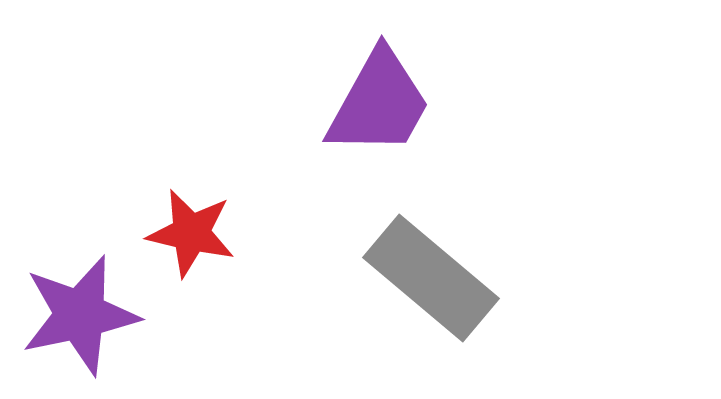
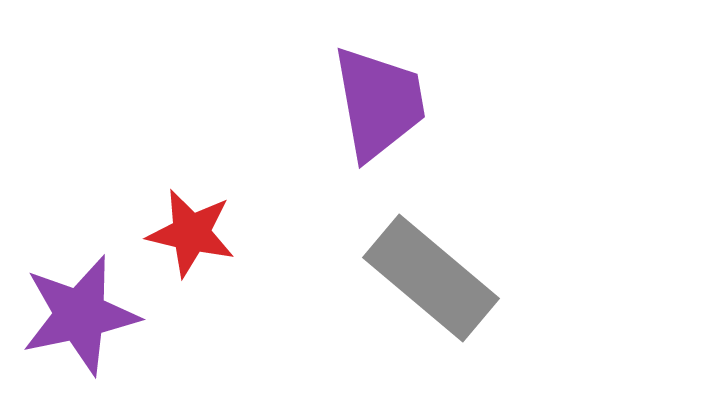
purple trapezoid: rotated 39 degrees counterclockwise
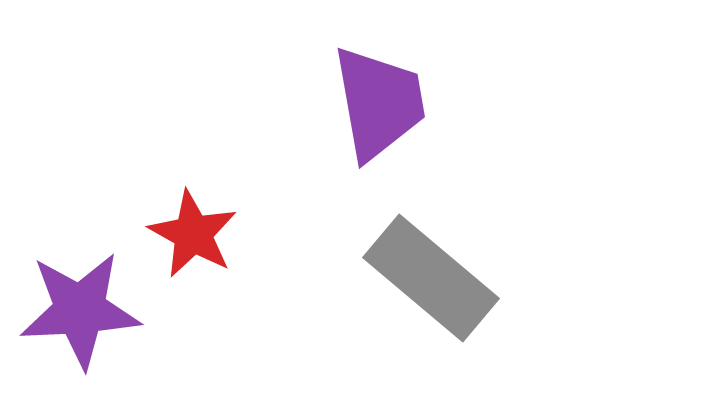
red star: moved 2 px right, 1 px down; rotated 16 degrees clockwise
purple star: moved 5 px up; rotated 9 degrees clockwise
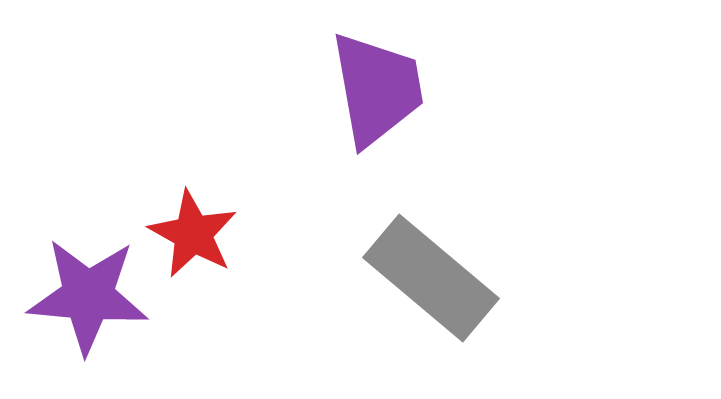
purple trapezoid: moved 2 px left, 14 px up
purple star: moved 8 px right, 14 px up; rotated 8 degrees clockwise
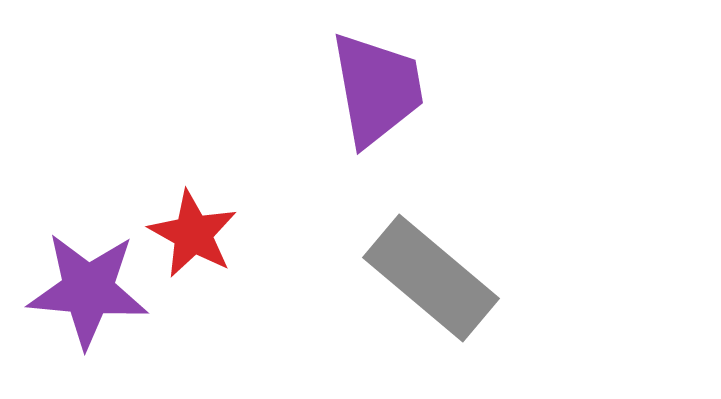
purple star: moved 6 px up
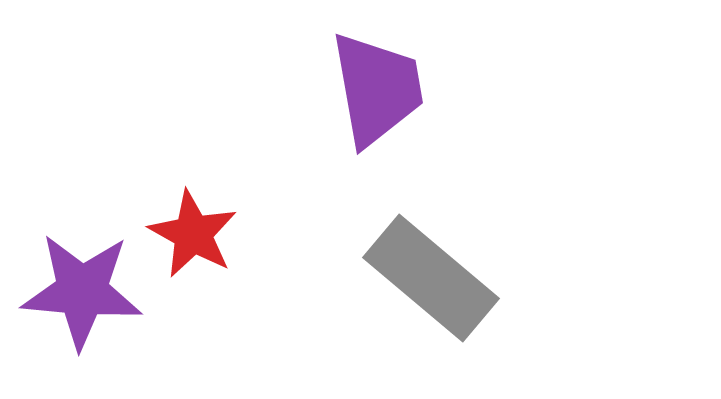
purple star: moved 6 px left, 1 px down
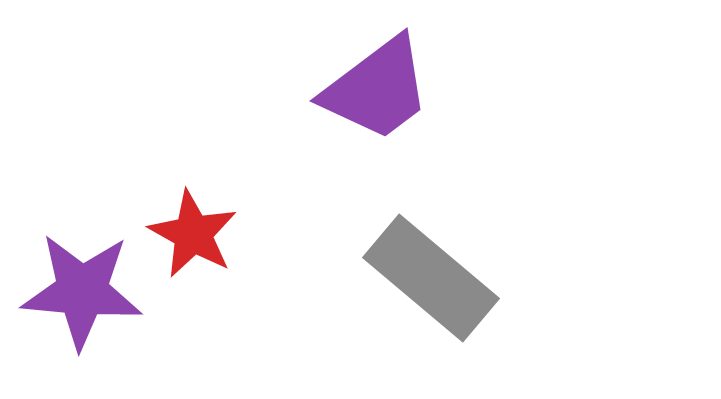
purple trapezoid: rotated 63 degrees clockwise
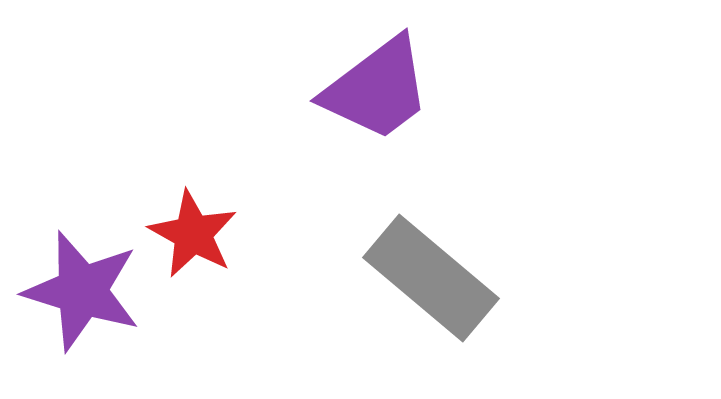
purple star: rotated 12 degrees clockwise
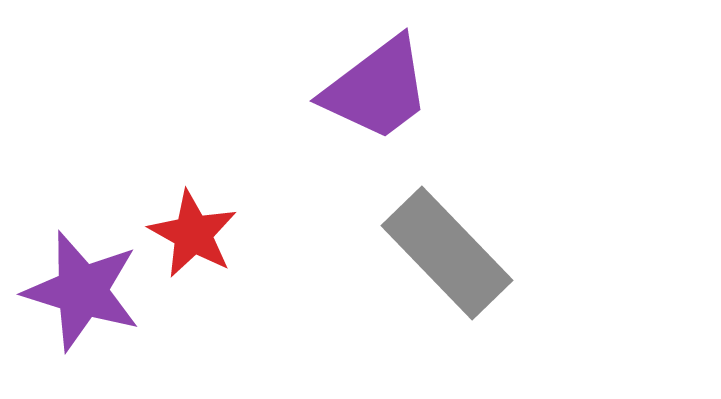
gray rectangle: moved 16 px right, 25 px up; rotated 6 degrees clockwise
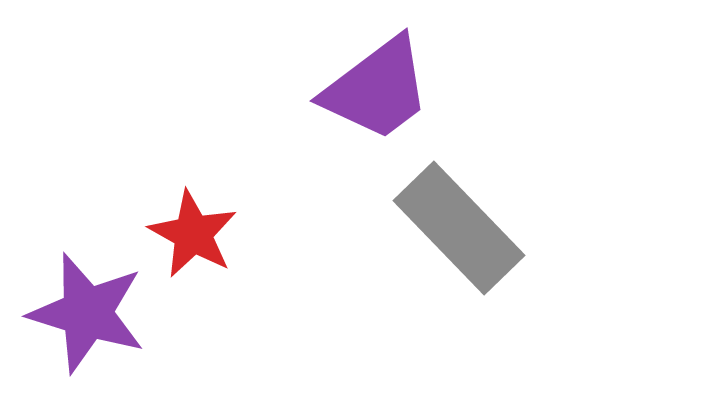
gray rectangle: moved 12 px right, 25 px up
purple star: moved 5 px right, 22 px down
